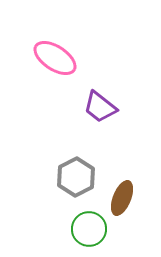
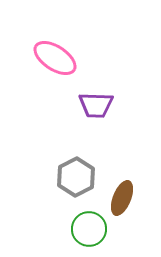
purple trapezoid: moved 4 px left, 2 px up; rotated 36 degrees counterclockwise
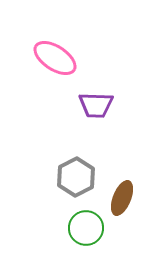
green circle: moved 3 px left, 1 px up
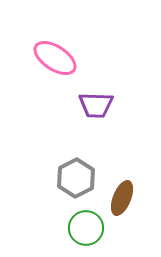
gray hexagon: moved 1 px down
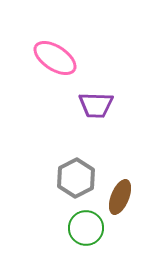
brown ellipse: moved 2 px left, 1 px up
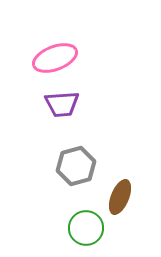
pink ellipse: rotated 54 degrees counterclockwise
purple trapezoid: moved 34 px left, 1 px up; rotated 6 degrees counterclockwise
gray hexagon: moved 12 px up; rotated 12 degrees clockwise
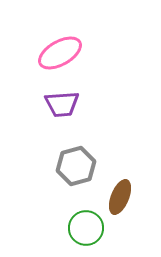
pink ellipse: moved 5 px right, 5 px up; rotated 9 degrees counterclockwise
